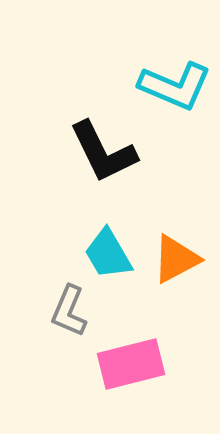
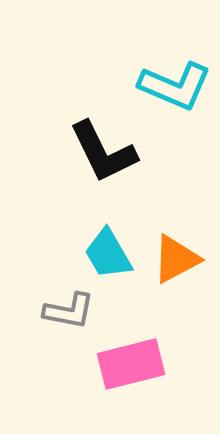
gray L-shape: rotated 102 degrees counterclockwise
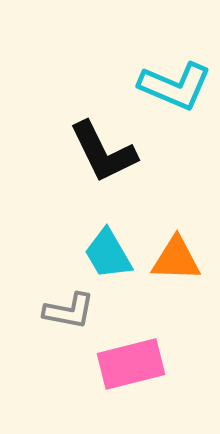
orange triangle: rotated 30 degrees clockwise
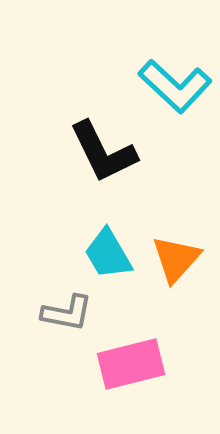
cyan L-shape: rotated 20 degrees clockwise
orange triangle: rotated 50 degrees counterclockwise
gray L-shape: moved 2 px left, 2 px down
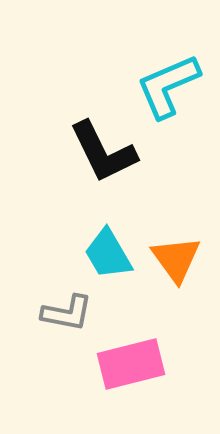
cyan L-shape: moved 7 px left; rotated 114 degrees clockwise
orange triangle: rotated 18 degrees counterclockwise
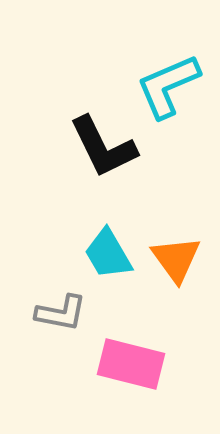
black L-shape: moved 5 px up
gray L-shape: moved 6 px left
pink rectangle: rotated 28 degrees clockwise
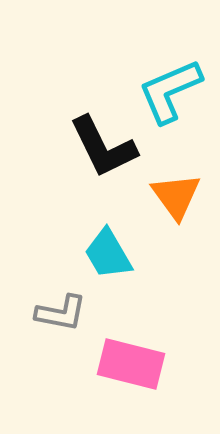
cyan L-shape: moved 2 px right, 5 px down
orange triangle: moved 63 px up
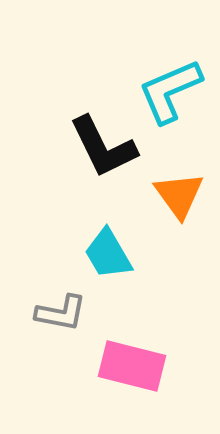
orange triangle: moved 3 px right, 1 px up
pink rectangle: moved 1 px right, 2 px down
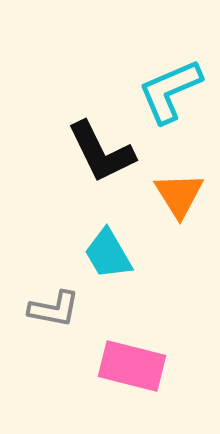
black L-shape: moved 2 px left, 5 px down
orange triangle: rotated 4 degrees clockwise
gray L-shape: moved 7 px left, 4 px up
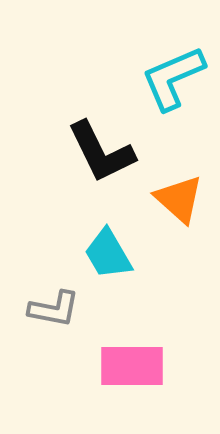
cyan L-shape: moved 3 px right, 13 px up
orange triangle: moved 4 px down; rotated 16 degrees counterclockwise
pink rectangle: rotated 14 degrees counterclockwise
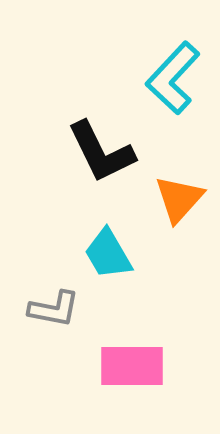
cyan L-shape: rotated 24 degrees counterclockwise
orange triangle: rotated 30 degrees clockwise
